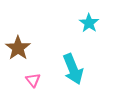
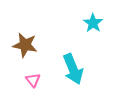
cyan star: moved 4 px right
brown star: moved 7 px right, 3 px up; rotated 25 degrees counterclockwise
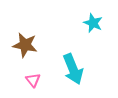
cyan star: rotated 12 degrees counterclockwise
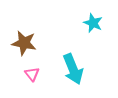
brown star: moved 1 px left, 2 px up
pink triangle: moved 1 px left, 6 px up
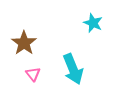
brown star: rotated 25 degrees clockwise
pink triangle: moved 1 px right
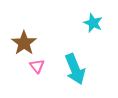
cyan arrow: moved 2 px right
pink triangle: moved 4 px right, 8 px up
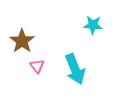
cyan star: moved 2 px down; rotated 18 degrees counterclockwise
brown star: moved 2 px left, 2 px up
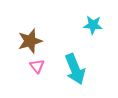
brown star: moved 8 px right; rotated 20 degrees clockwise
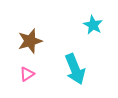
cyan star: rotated 24 degrees clockwise
pink triangle: moved 10 px left, 8 px down; rotated 35 degrees clockwise
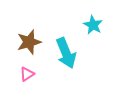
brown star: moved 1 px left, 1 px down
cyan arrow: moved 9 px left, 16 px up
